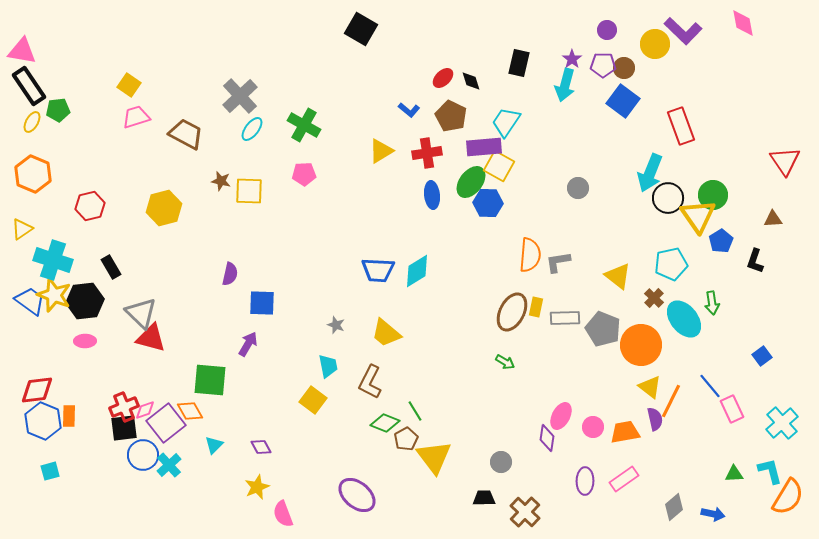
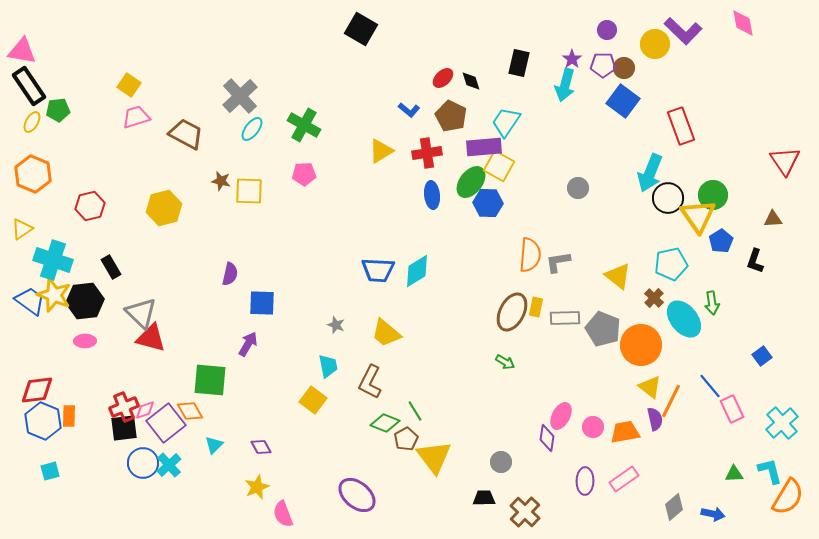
blue circle at (143, 455): moved 8 px down
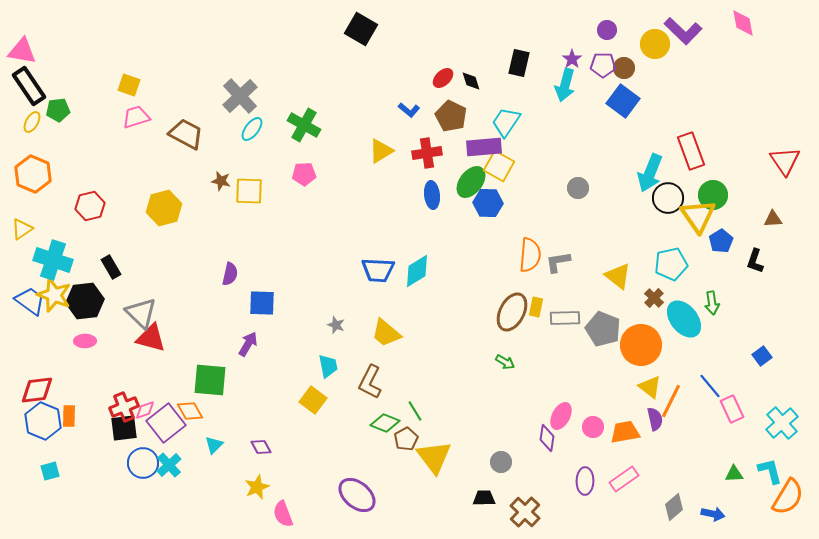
yellow square at (129, 85): rotated 15 degrees counterclockwise
red rectangle at (681, 126): moved 10 px right, 25 px down
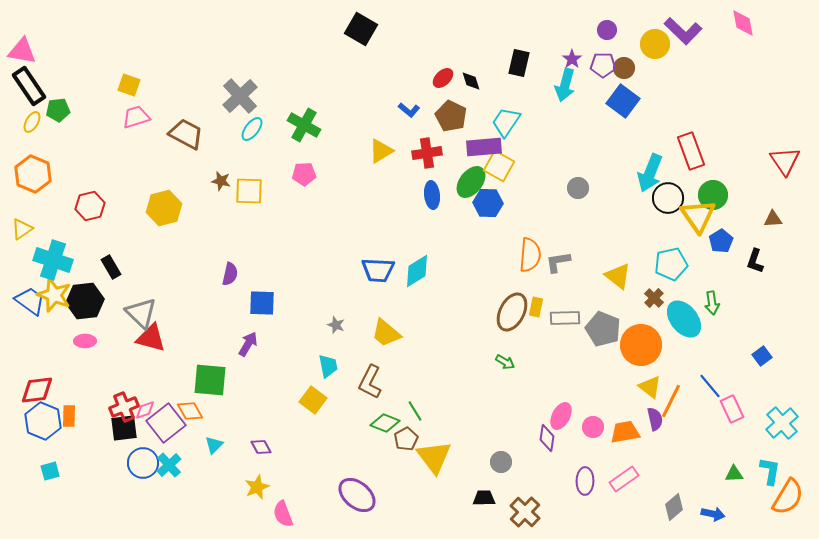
cyan L-shape at (770, 471): rotated 24 degrees clockwise
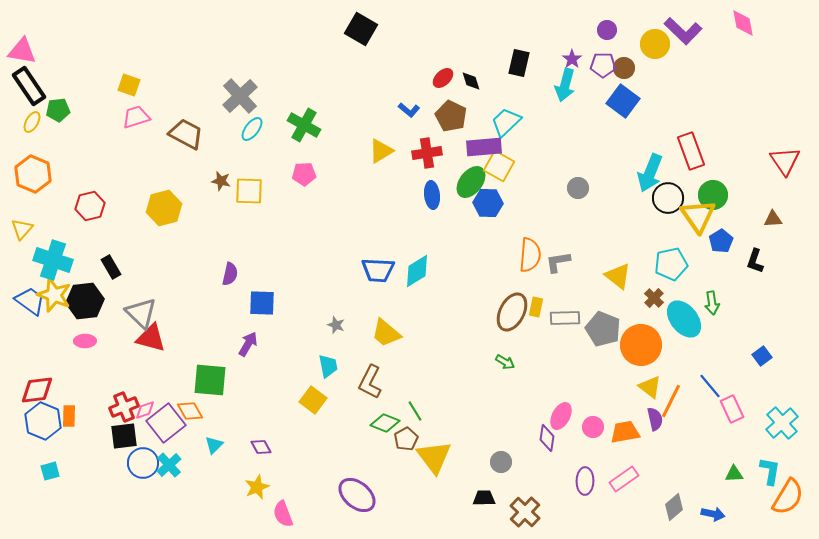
cyan trapezoid at (506, 122): rotated 12 degrees clockwise
yellow triangle at (22, 229): rotated 15 degrees counterclockwise
black square at (124, 428): moved 8 px down
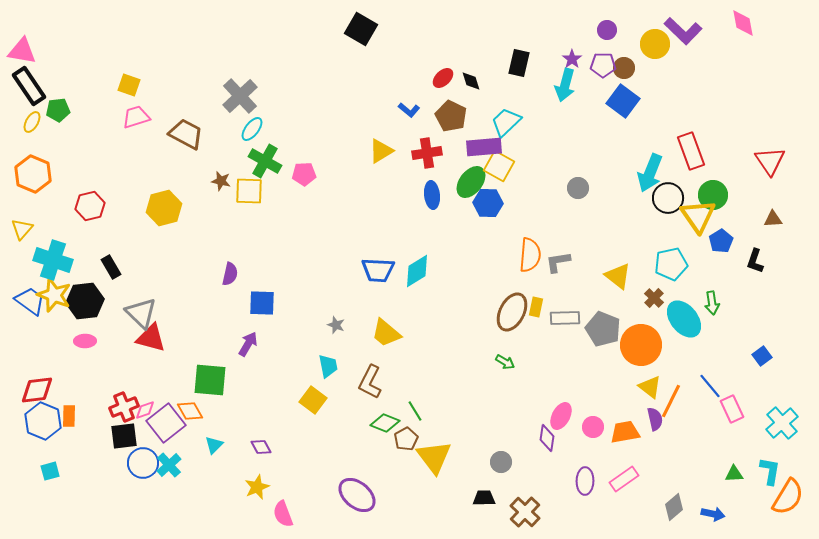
green cross at (304, 125): moved 39 px left, 36 px down
red triangle at (785, 161): moved 15 px left
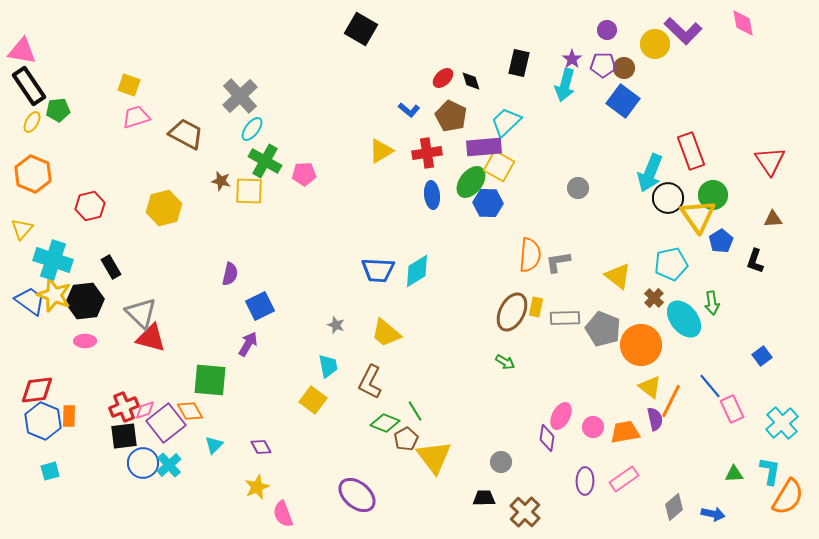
blue square at (262, 303): moved 2 px left, 3 px down; rotated 28 degrees counterclockwise
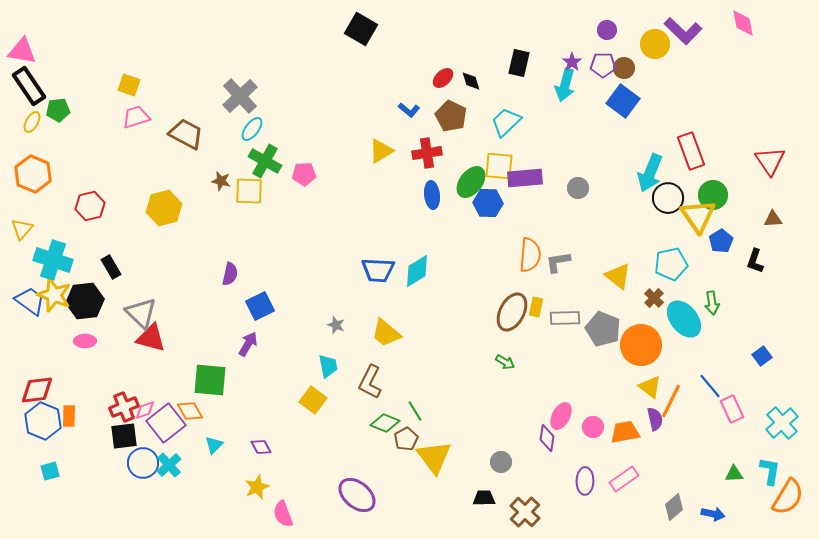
purple star at (572, 59): moved 3 px down
purple rectangle at (484, 147): moved 41 px right, 31 px down
yellow square at (499, 166): rotated 24 degrees counterclockwise
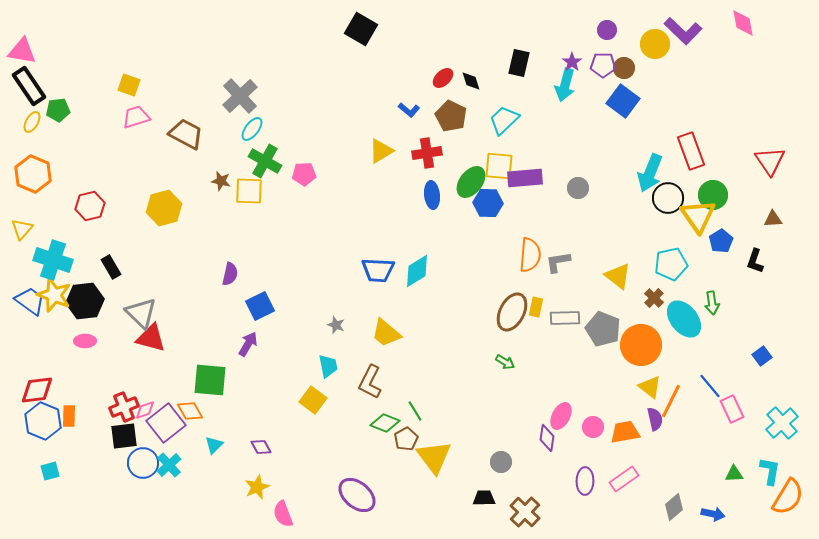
cyan trapezoid at (506, 122): moved 2 px left, 2 px up
